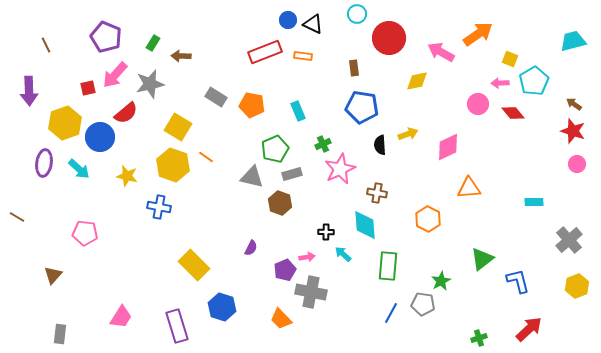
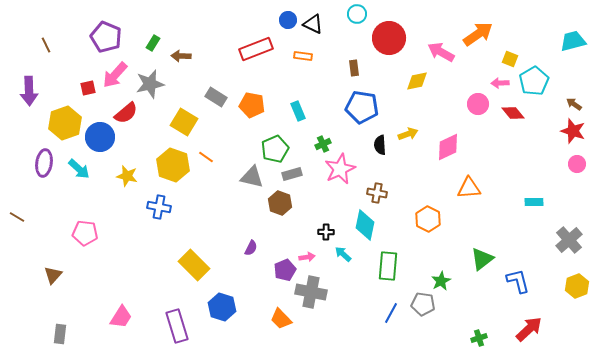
red rectangle at (265, 52): moved 9 px left, 3 px up
yellow square at (178, 127): moved 6 px right, 5 px up
cyan diamond at (365, 225): rotated 16 degrees clockwise
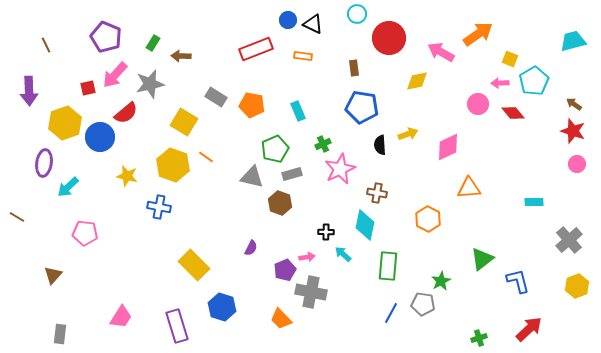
cyan arrow at (79, 169): moved 11 px left, 18 px down; rotated 95 degrees clockwise
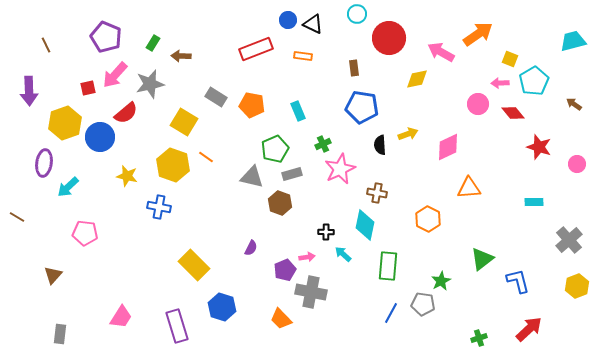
yellow diamond at (417, 81): moved 2 px up
red star at (573, 131): moved 34 px left, 16 px down
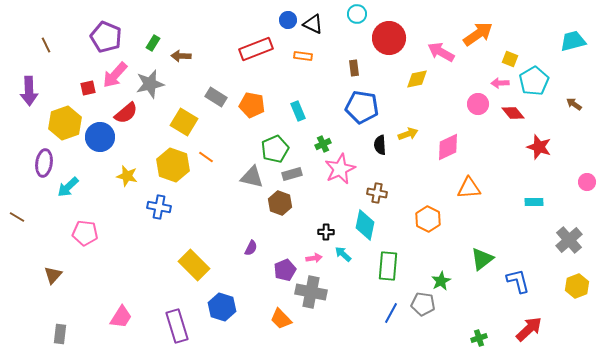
pink circle at (577, 164): moved 10 px right, 18 px down
pink arrow at (307, 257): moved 7 px right, 1 px down
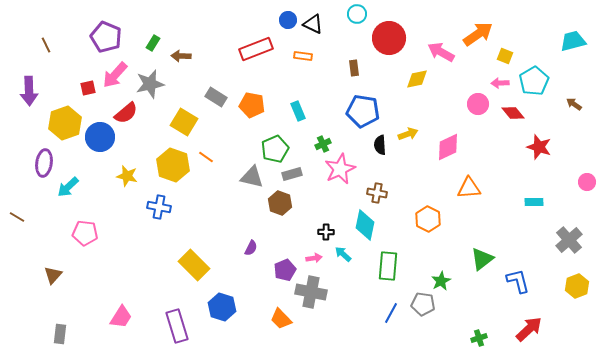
yellow square at (510, 59): moved 5 px left, 3 px up
blue pentagon at (362, 107): moved 1 px right, 4 px down
